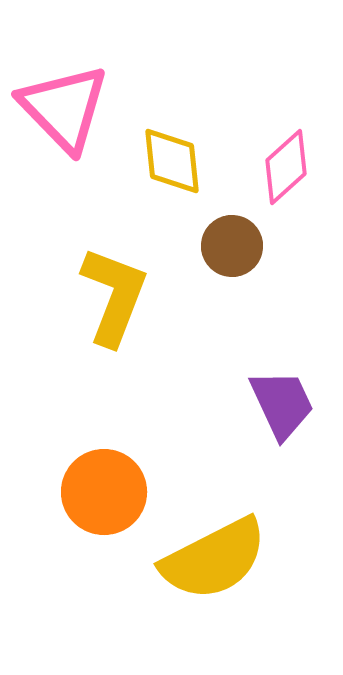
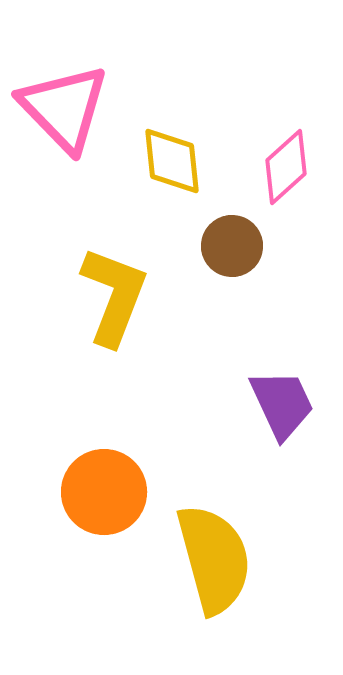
yellow semicircle: rotated 78 degrees counterclockwise
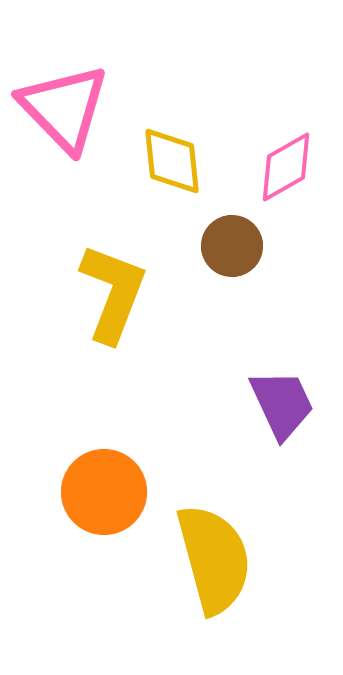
pink diamond: rotated 12 degrees clockwise
yellow L-shape: moved 1 px left, 3 px up
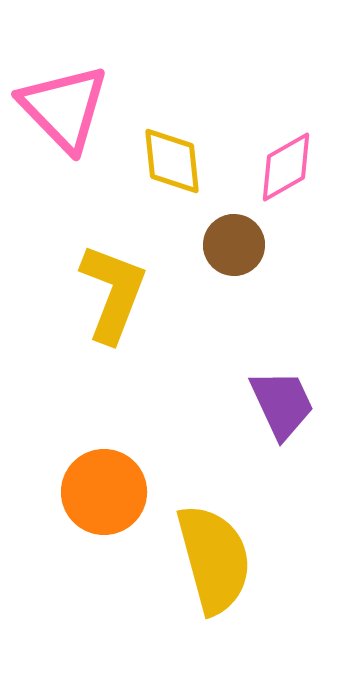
brown circle: moved 2 px right, 1 px up
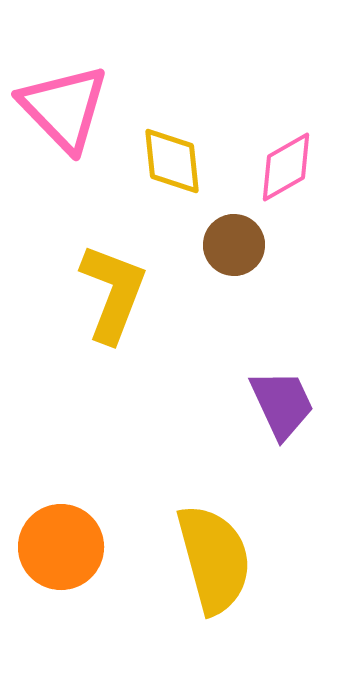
orange circle: moved 43 px left, 55 px down
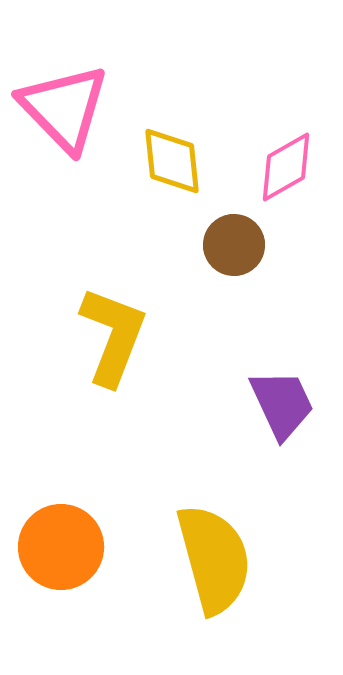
yellow L-shape: moved 43 px down
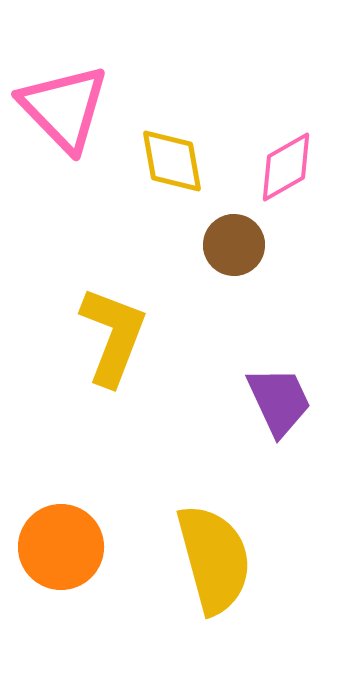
yellow diamond: rotated 4 degrees counterclockwise
purple trapezoid: moved 3 px left, 3 px up
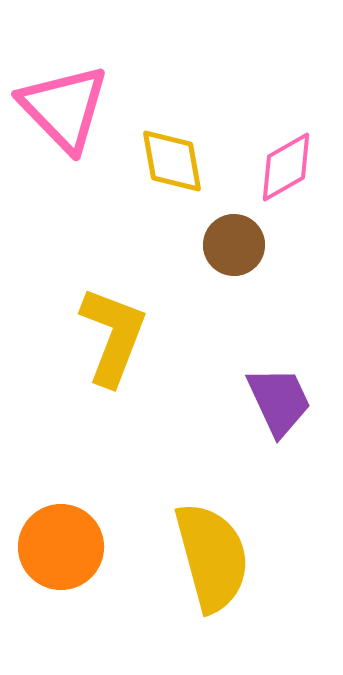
yellow semicircle: moved 2 px left, 2 px up
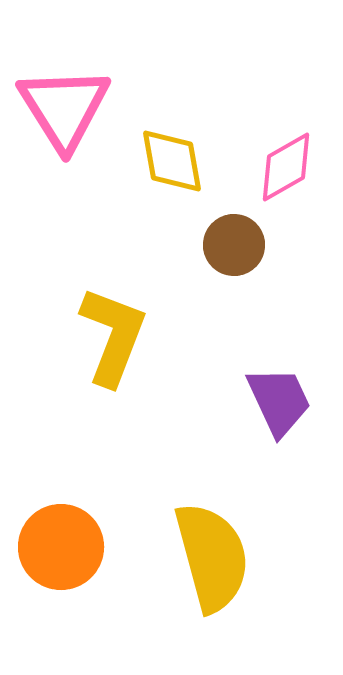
pink triangle: rotated 12 degrees clockwise
